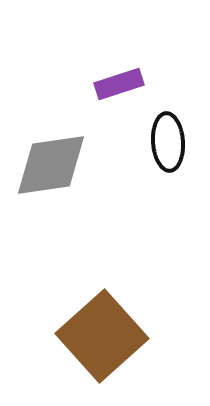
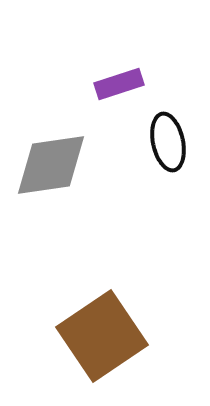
black ellipse: rotated 8 degrees counterclockwise
brown square: rotated 8 degrees clockwise
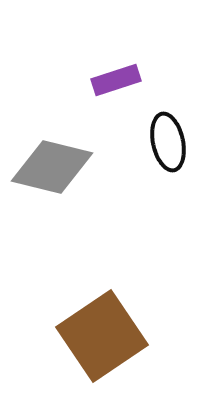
purple rectangle: moved 3 px left, 4 px up
gray diamond: moved 1 px right, 2 px down; rotated 22 degrees clockwise
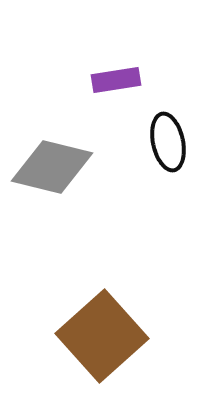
purple rectangle: rotated 9 degrees clockwise
brown square: rotated 8 degrees counterclockwise
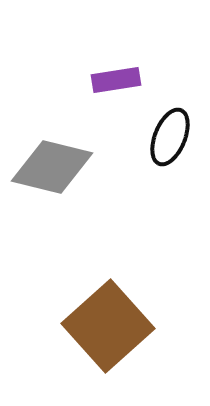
black ellipse: moved 2 px right, 5 px up; rotated 34 degrees clockwise
brown square: moved 6 px right, 10 px up
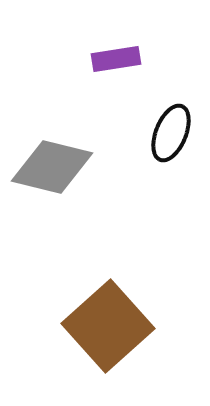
purple rectangle: moved 21 px up
black ellipse: moved 1 px right, 4 px up
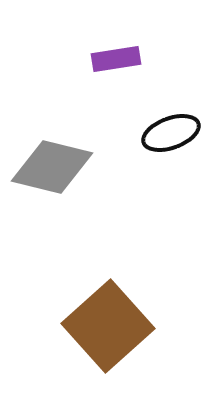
black ellipse: rotated 48 degrees clockwise
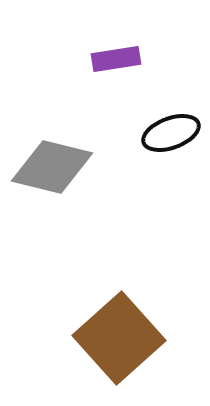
brown square: moved 11 px right, 12 px down
